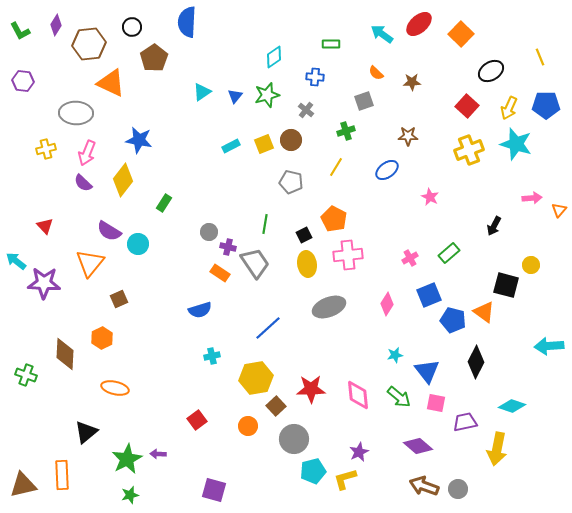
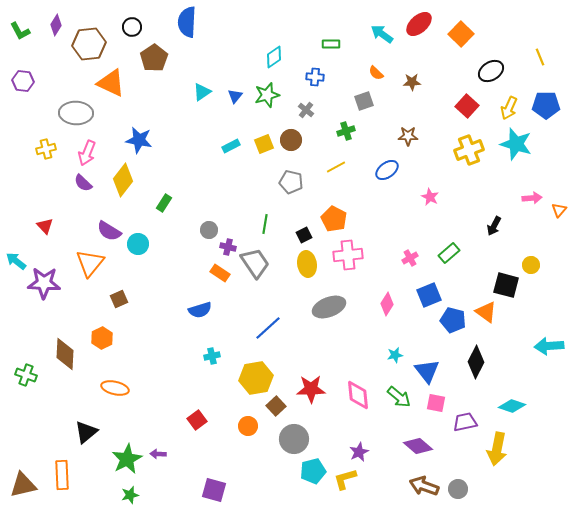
yellow line at (336, 167): rotated 30 degrees clockwise
gray circle at (209, 232): moved 2 px up
orange triangle at (484, 312): moved 2 px right
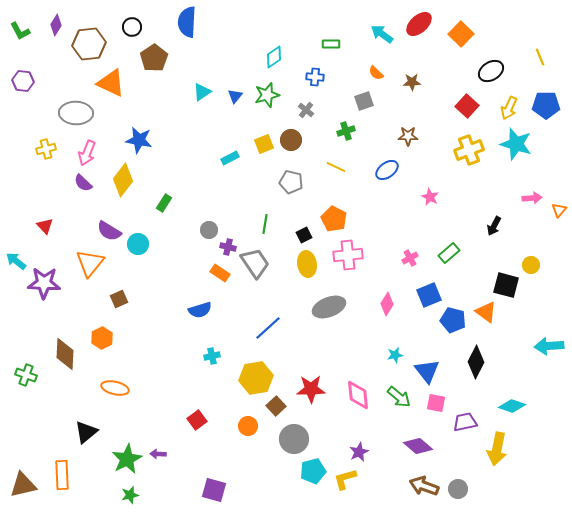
cyan rectangle at (231, 146): moved 1 px left, 12 px down
yellow line at (336, 167): rotated 54 degrees clockwise
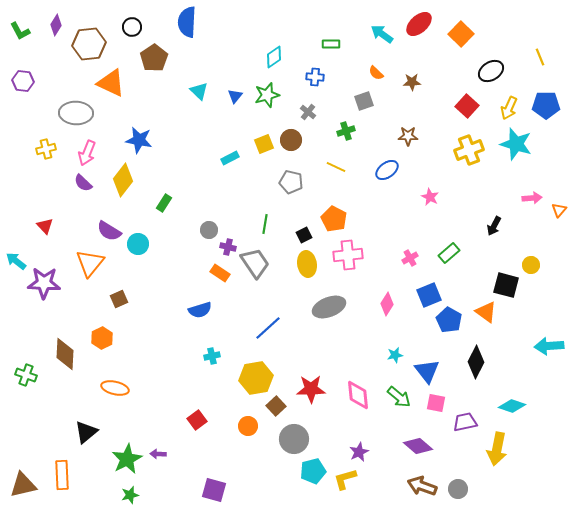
cyan triangle at (202, 92): moved 3 px left, 1 px up; rotated 42 degrees counterclockwise
gray cross at (306, 110): moved 2 px right, 2 px down
blue pentagon at (453, 320): moved 4 px left; rotated 15 degrees clockwise
brown arrow at (424, 486): moved 2 px left
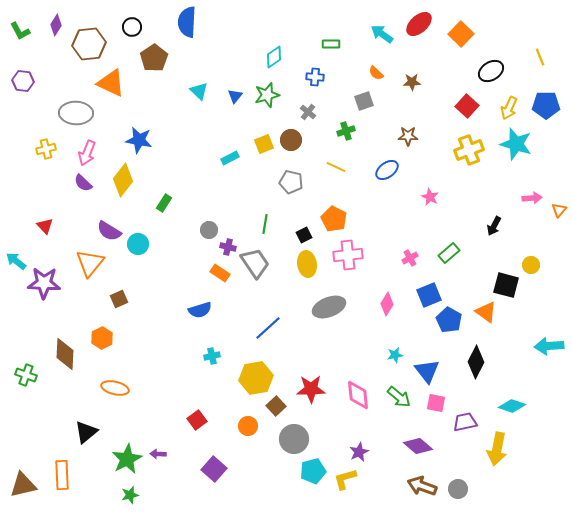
purple square at (214, 490): moved 21 px up; rotated 25 degrees clockwise
